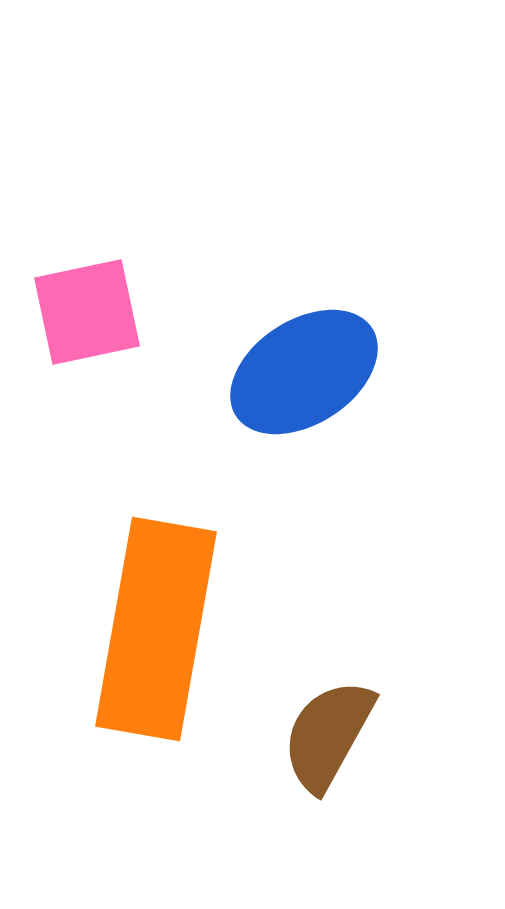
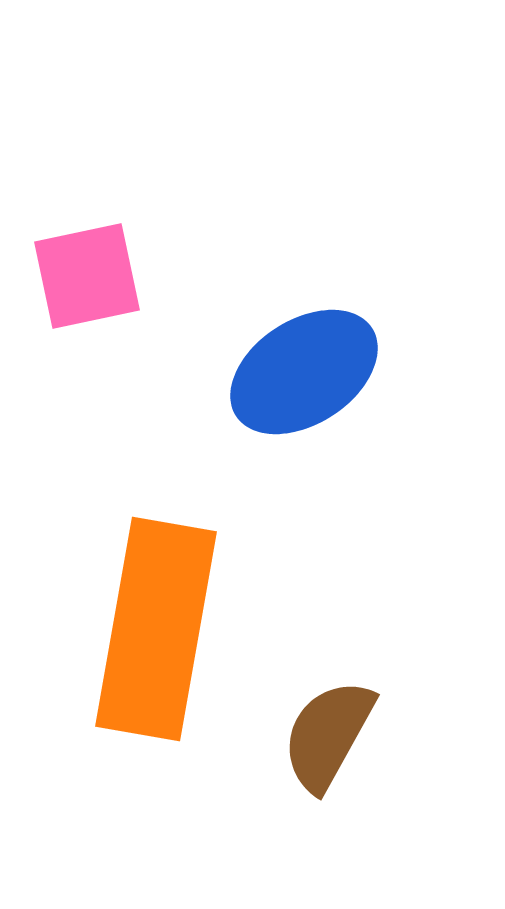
pink square: moved 36 px up
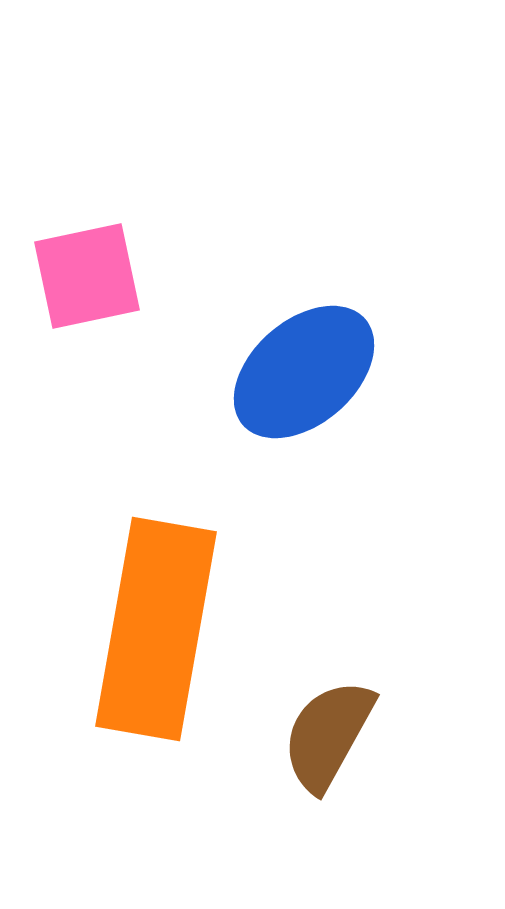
blue ellipse: rotated 8 degrees counterclockwise
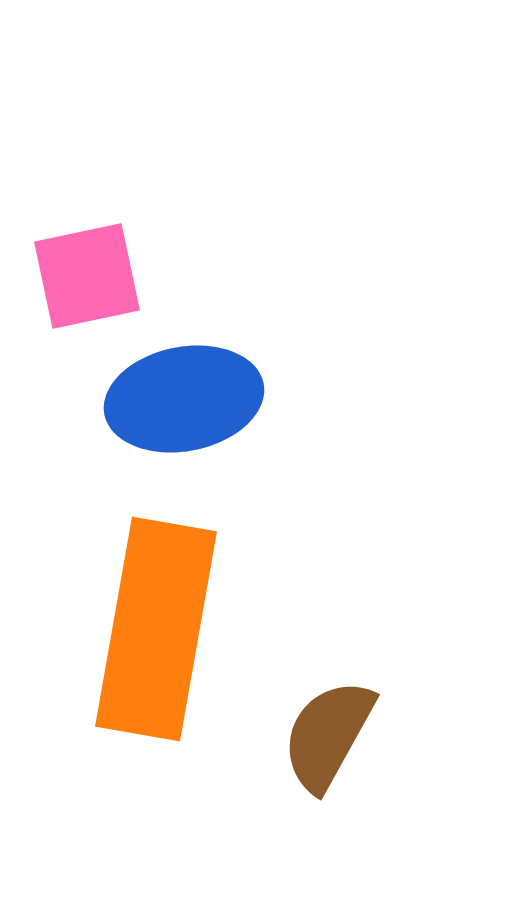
blue ellipse: moved 120 px left, 27 px down; rotated 30 degrees clockwise
